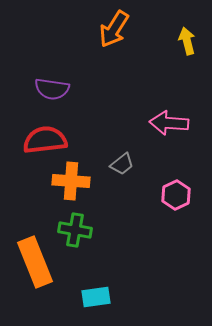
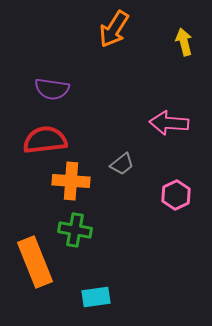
yellow arrow: moved 3 px left, 1 px down
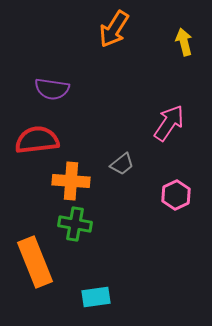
pink arrow: rotated 120 degrees clockwise
red semicircle: moved 8 px left
green cross: moved 6 px up
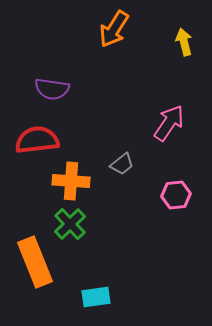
pink hexagon: rotated 20 degrees clockwise
green cross: moved 5 px left; rotated 36 degrees clockwise
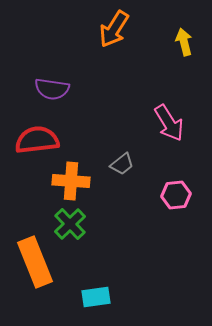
pink arrow: rotated 114 degrees clockwise
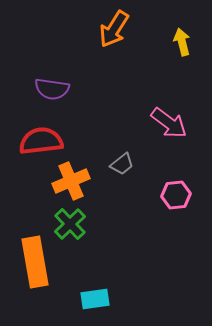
yellow arrow: moved 2 px left
pink arrow: rotated 21 degrees counterclockwise
red semicircle: moved 4 px right, 1 px down
orange cross: rotated 27 degrees counterclockwise
orange rectangle: rotated 12 degrees clockwise
cyan rectangle: moved 1 px left, 2 px down
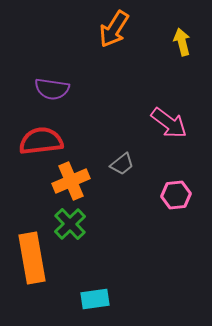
orange rectangle: moved 3 px left, 4 px up
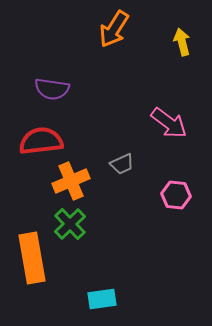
gray trapezoid: rotated 15 degrees clockwise
pink hexagon: rotated 12 degrees clockwise
cyan rectangle: moved 7 px right
